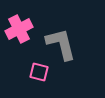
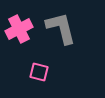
gray L-shape: moved 16 px up
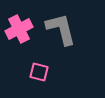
gray L-shape: moved 1 px down
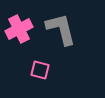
pink square: moved 1 px right, 2 px up
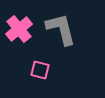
pink cross: rotated 12 degrees counterclockwise
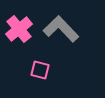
gray L-shape: rotated 30 degrees counterclockwise
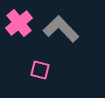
pink cross: moved 6 px up
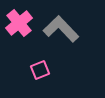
pink square: rotated 36 degrees counterclockwise
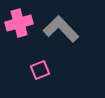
pink cross: rotated 24 degrees clockwise
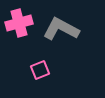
gray L-shape: rotated 18 degrees counterclockwise
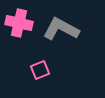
pink cross: rotated 28 degrees clockwise
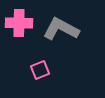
pink cross: rotated 12 degrees counterclockwise
